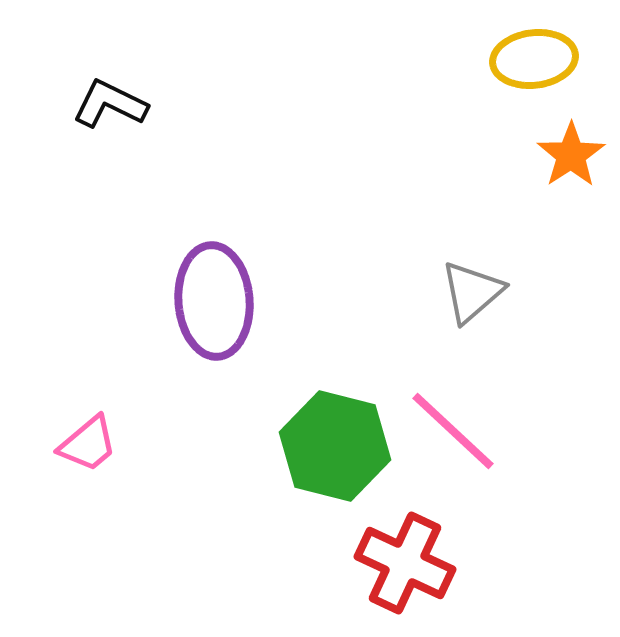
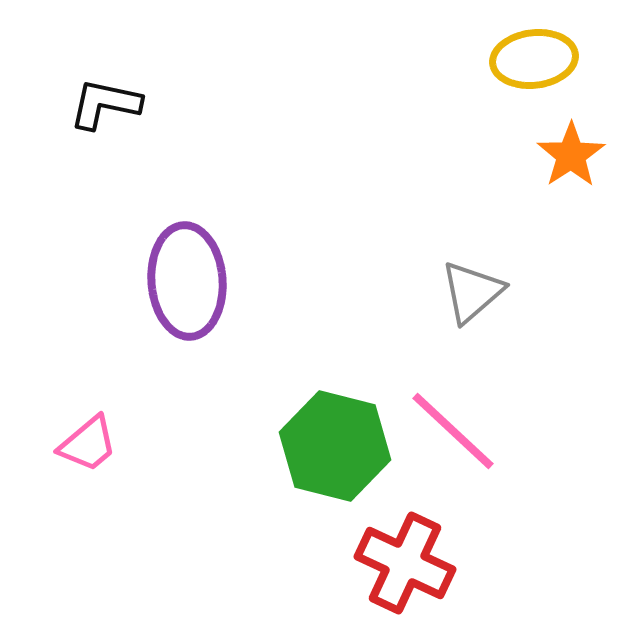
black L-shape: moved 5 px left; rotated 14 degrees counterclockwise
purple ellipse: moved 27 px left, 20 px up
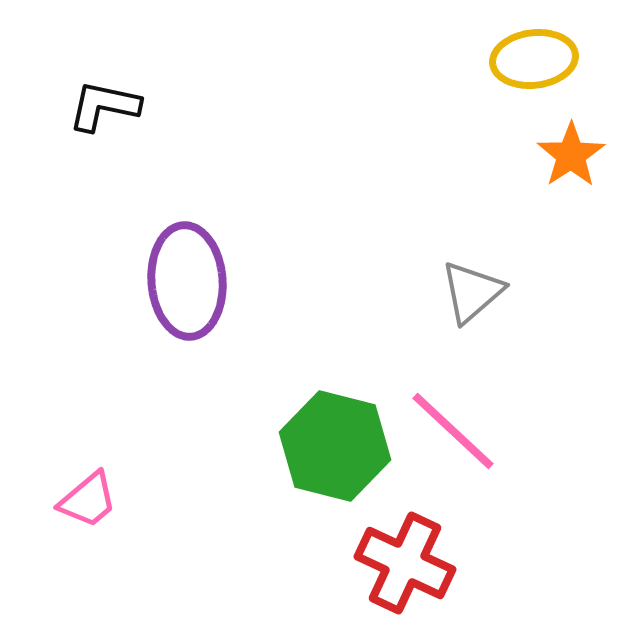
black L-shape: moved 1 px left, 2 px down
pink trapezoid: moved 56 px down
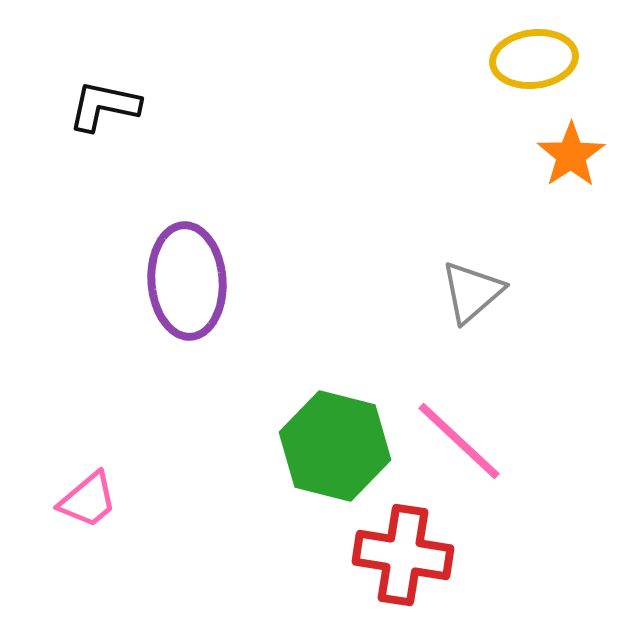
pink line: moved 6 px right, 10 px down
red cross: moved 2 px left, 8 px up; rotated 16 degrees counterclockwise
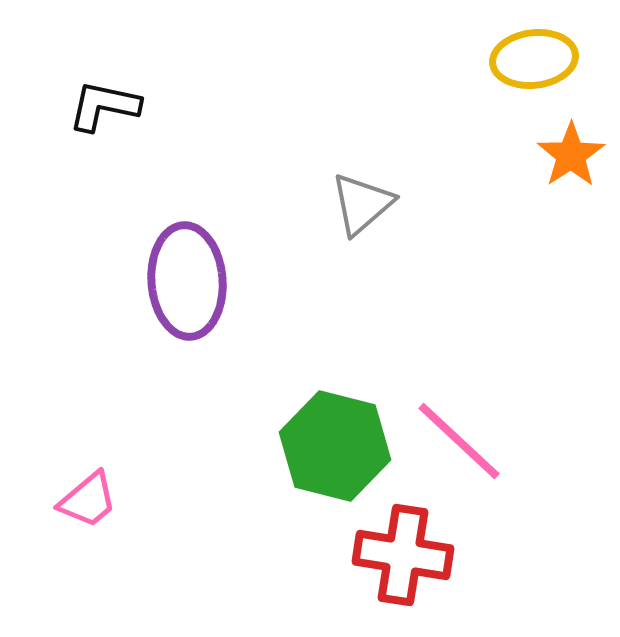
gray triangle: moved 110 px left, 88 px up
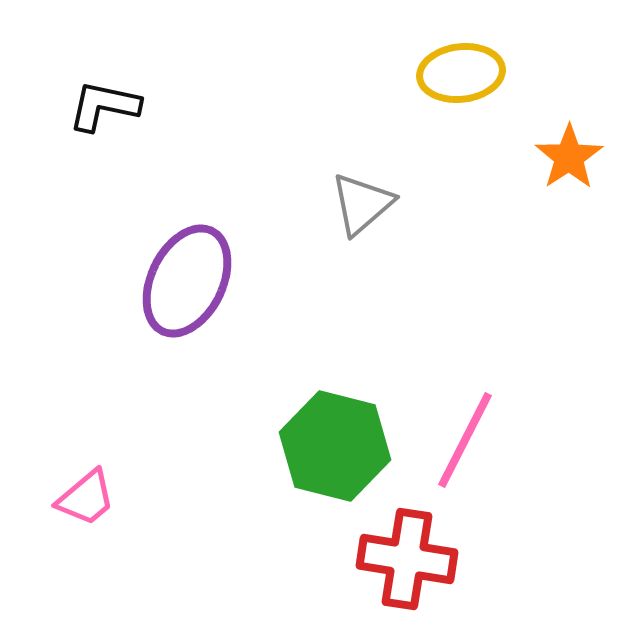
yellow ellipse: moved 73 px left, 14 px down
orange star: moved 2 px left, 2 px down
purple ellipse: rotated 30 degrees clockwise
pink line: moved 6 px right, 1 px up; rotated 74 degrees clockwise
pink trapezoid: moved 2 px left, 2 px up
red cross: moved 4 px right, 4 px down
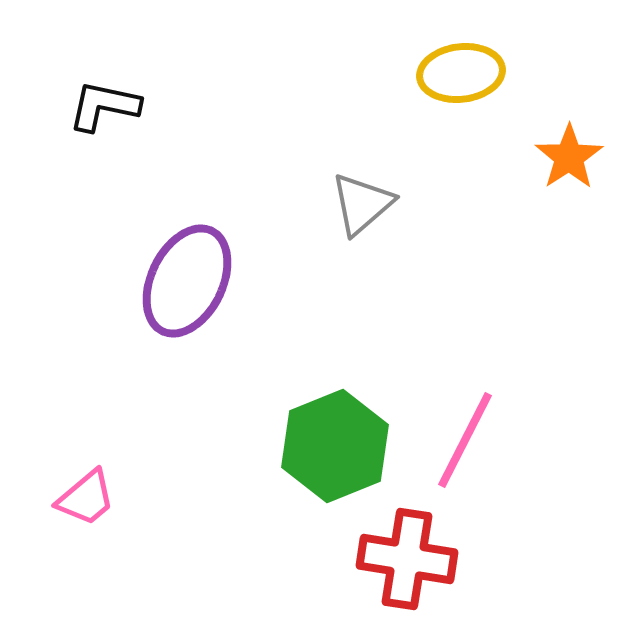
green hexagon: rotated 24 degrees clockwise
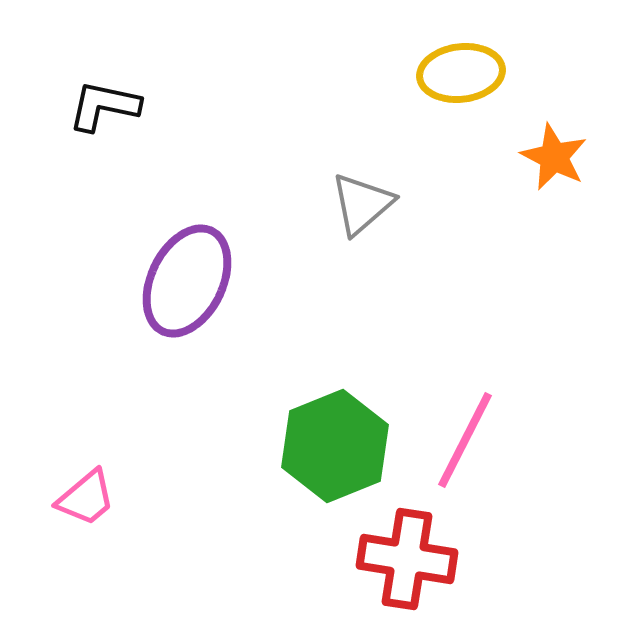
orange star: moved 15 px left; rotated 12 degrees counterclockwise
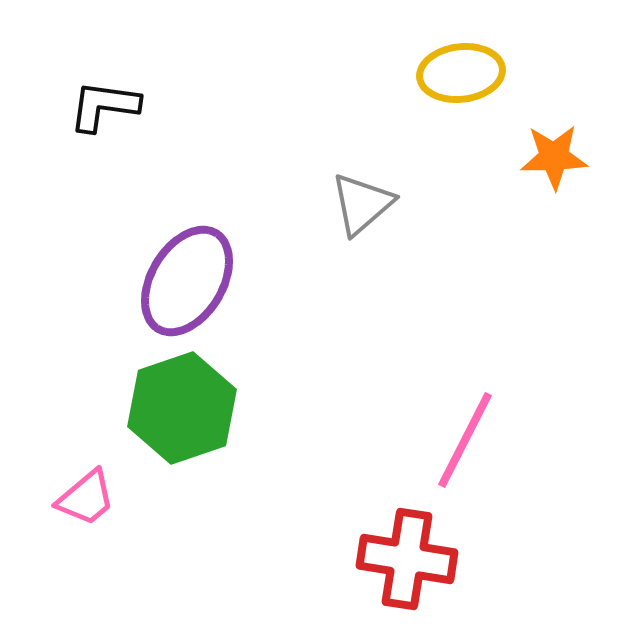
black L-shape: rotated 4 degrees counterclockwise
orange star: rotated 28 degrees counterclockwise
purple ellipse: rotated 5 degrees clockwise
green hexagon: moved 153 px left, 38 px up; rotated 3 degrees clockwise
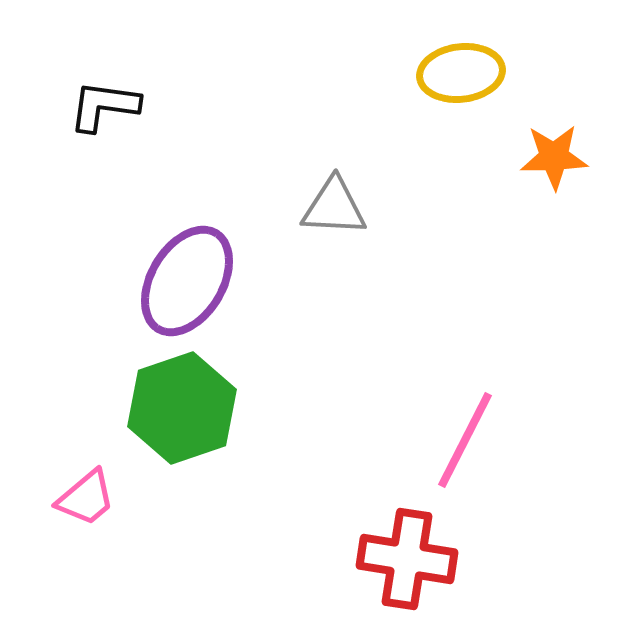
gray triangle: moved 28 px left, 3 px down; rotated 44 degrees clockwise
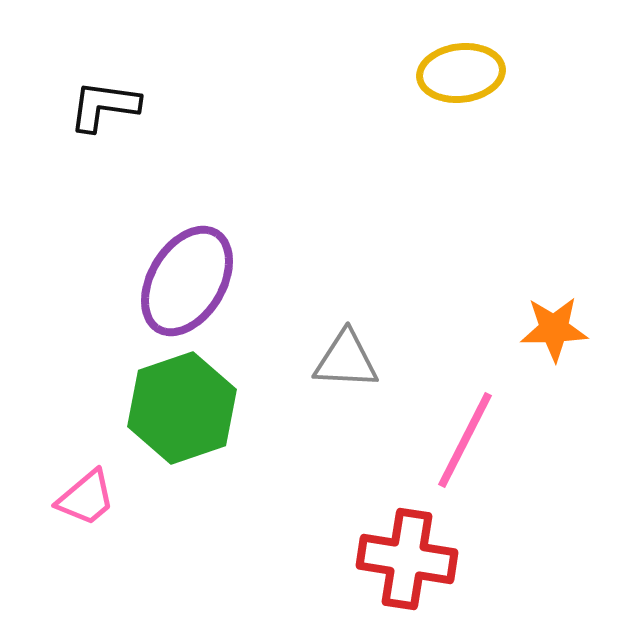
orange star: moved 172 px down
gray triangle: moved 12 px right, 153 px down
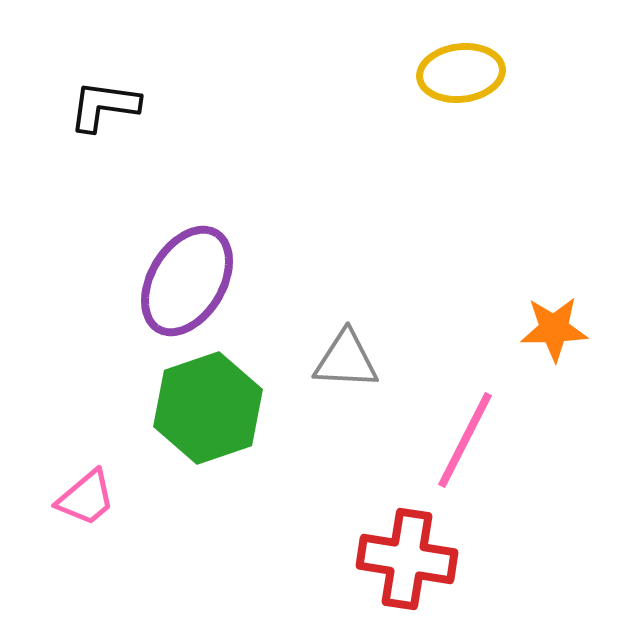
green hexagon: moved 26 px right
